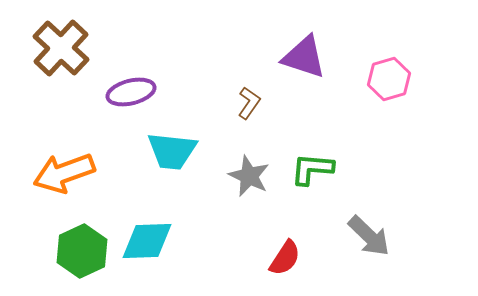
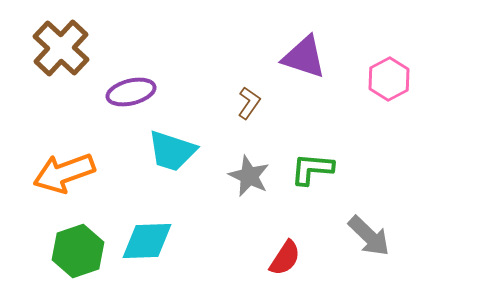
pink hexagon: rotated 12 degrees counterclockwise
cyan trapezoid: rotated 12 degrees clockwise
green hexagon: moved 4 px left; rotated 6 degrees clockwise
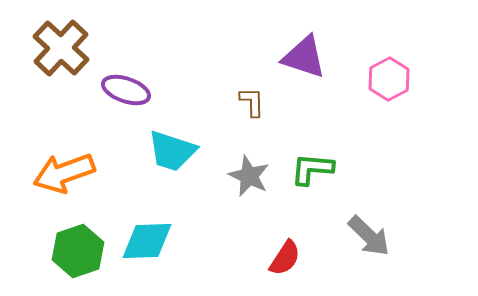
purple ellipse: moved 5 px left, 2 px up; rotated 33 degrees clockwise
brown L-shape: moved 3 px right, 1 px up; rotated 36 degrees counterclockwise
